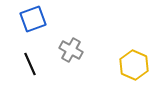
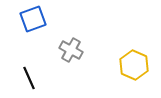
black line: moved 1 px left, 14 px down
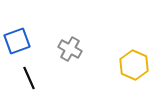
blue square: moved 16 px left, 22 px down
gray cross: moved 1 px left, 1 px up
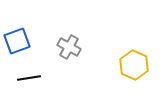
gray cross: moved 1 px left, 2 px up
black line: rotated 75 degrees counterclockwise
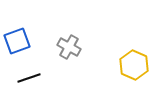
black line: rotated 10 degrees counterclockwise
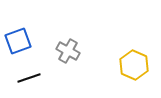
blue square: moved 1 px right
gray cross: moved 1 px left, 4 px down
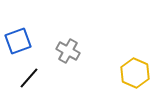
yellow hexagon: moved 1 px right, 8 px down
black line: rotated 30 degrees counterclockwise
